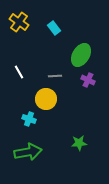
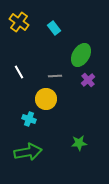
purple cross: rotated 24 degrees clockwise
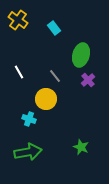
yellow cross: moved 1 px left, 2 px up
green ellipse: rotated 15 degrees counterclockwise
gray line: rotated 56 degrees clockwise
green star: moved 2 px right, 4 px down; rotated 28 degrees clockwise
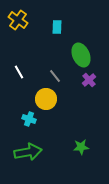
cyan rectangle: moved 3 px right, 1 px up; rotated 40 degrees clockwise
green ellipse: rotated 40 degrees counterclockwise
purple cross: moved 1 px right
green star: rotated 28 degrees counterclockwise
